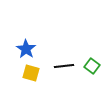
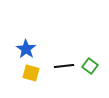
green square: moved 2 px left
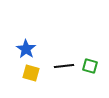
green square: rotated 21 degrees counterclockwise
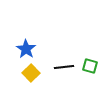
black line: moved 1 px down
yellow square: rotated 30 degrees clockwise
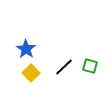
black line: rotated 36 degrees counterclockwise
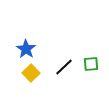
green square: moved 1 px right, 2 px up; rotated 21 degrees counterclockwise
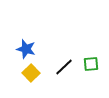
blue star: rotated 18 degrees counterclockwise
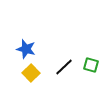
green square: moved 1 px down; rotated 21 degrees clockwise
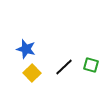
yellow square: moved 1 px right
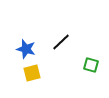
black line: moved 3 px left, 25 px up
yellow square: rotated 30 degrees clockwise
